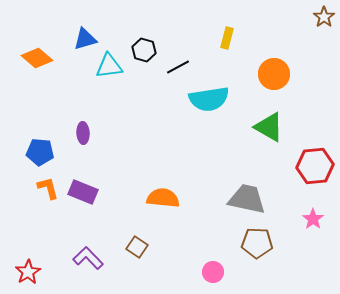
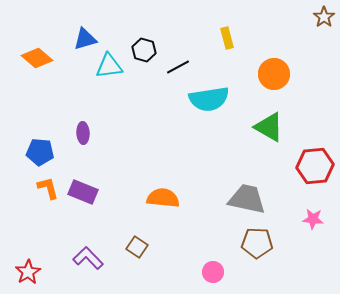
yellow rectangle: rotated 30 degrees counterclockwise
pink star: rotated 30 degrees counterclockwise
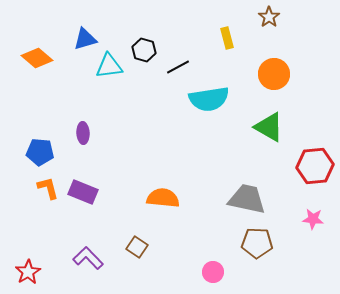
brown star: moved 55 px left
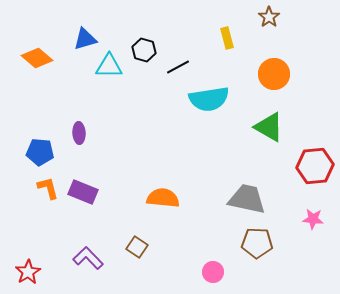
cyan triangle: rotated 8 degrees clockwise
purple ellipse: moved 4 px left
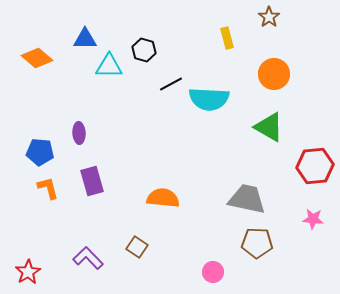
blue triangle: rotated 15 degrees clockwise
black line: moved 7 px left, 17 px down
cyan semicircle: rotated 12 degrees clockwise
purple rectangle: moved 9 px right, 11 px up; rotated 52 degrees clockwise
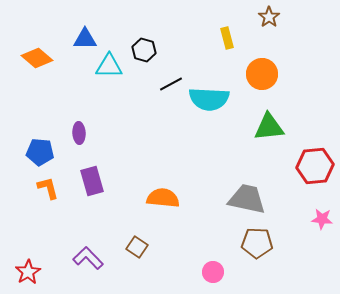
orange circle: moved 12 px left
green triangle: rotated 36 degrees counterclockwise
pink star: moved 9 px right
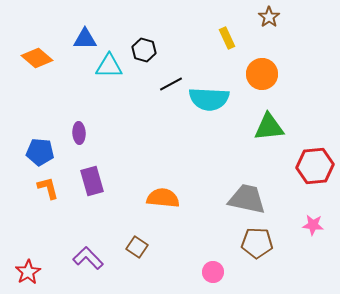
yellow rectangle: rotated 10 degrees counterclockwise
pink star: moved 9 px left, 6 px down
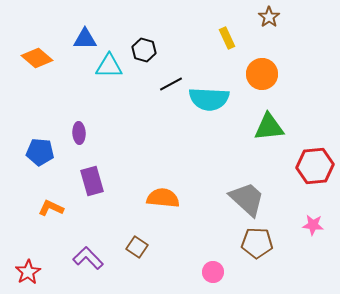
orange L-shape: moved 3 px right, 20 px down; rotated 50 degrees counterclockwise
gray trapezoid: rotated 30 degrees clockwise
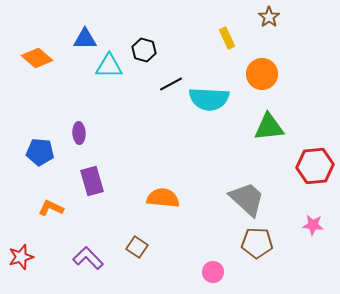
red star: moved 7 px left, 15 px up; rotated 15 degrees clockwise
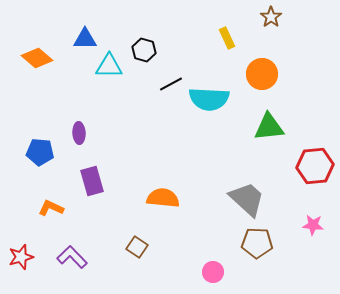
brown star: moved 2 px right
purple L-shape: moved 16 px left, 1 px up
